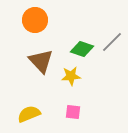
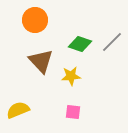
green diamond: moved 2 px left, 5 px up
yellow semicircle: moved 11 px left, 4 px up
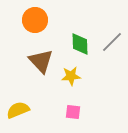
green diamond: rotated 70 degrees clockwise
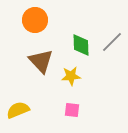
green diamond: moved 1 px right, 1 px down
pink square: moved 1 px left, 2 px up
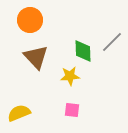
orange circle: moved 5 px left
green diamond: moved 2 px right, 6 px down
brown triangle: moved 5 px left, 4 px up
yellow star: moved 1 px left
yellow semicircle: moved 1 px right, 3 px down
